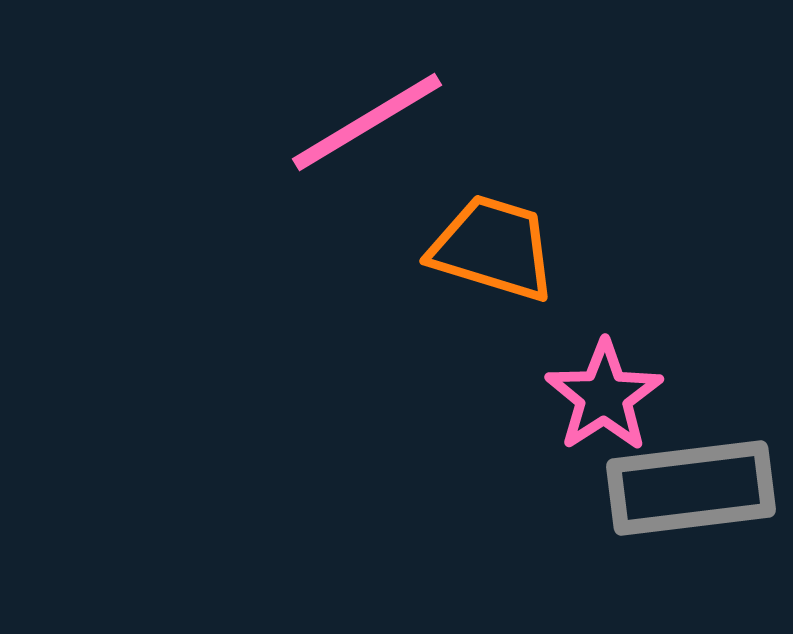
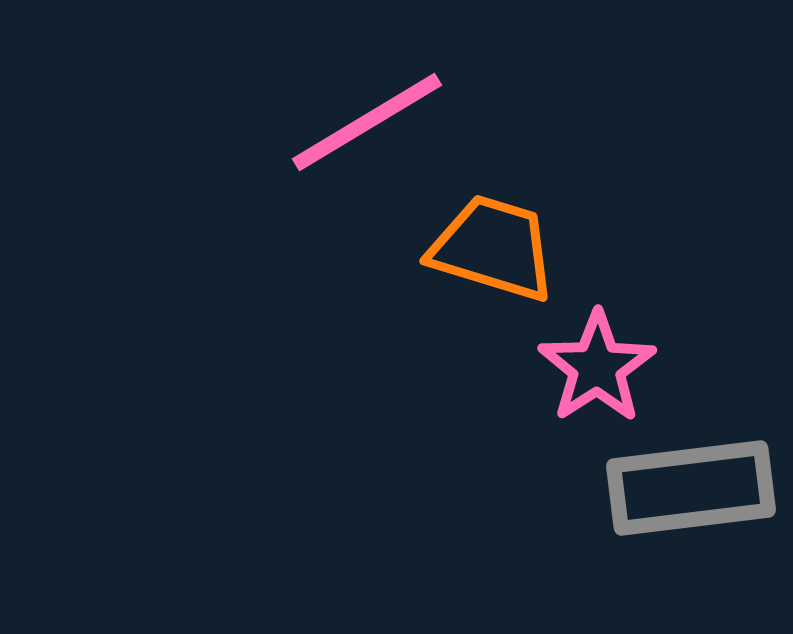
pink star: moved 7 px left, 29 px up
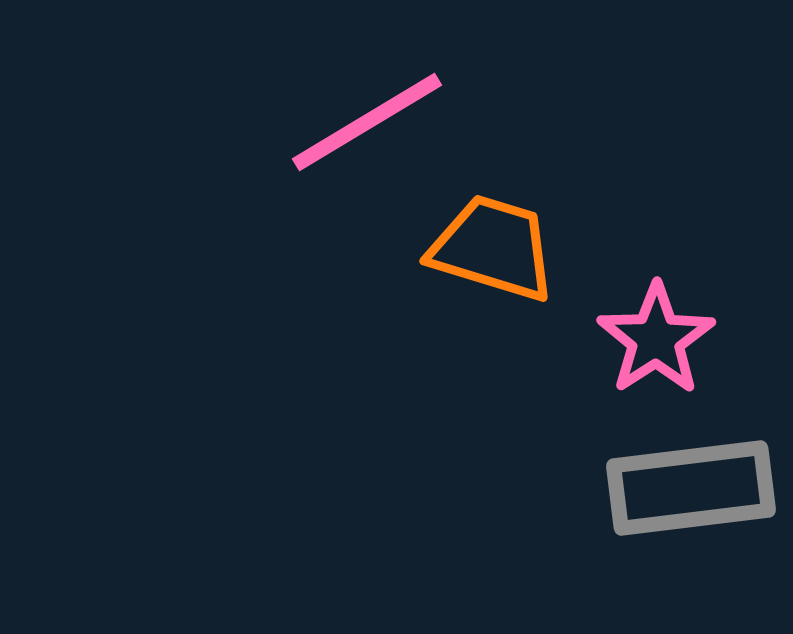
pink star: moved 59 px right, 28 px up
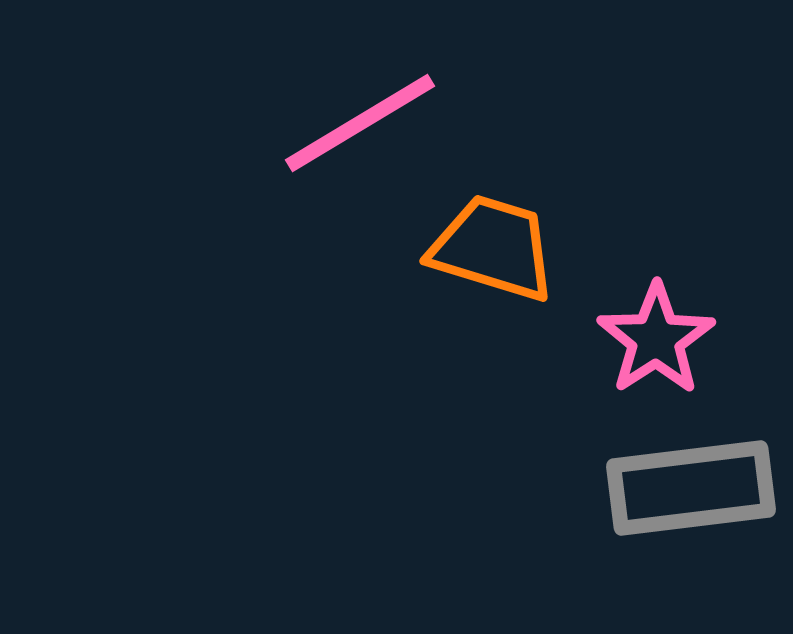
pink line: moved 7 px left, 1 px down
